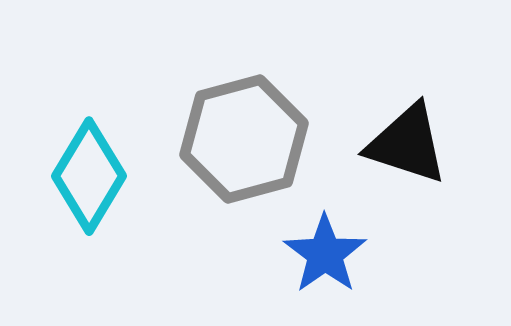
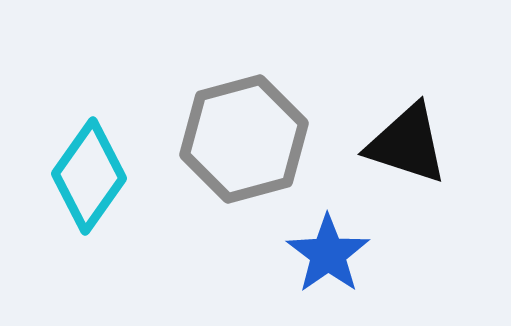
cyan diamond: rotated 4 degrees clockwise
blue star: moved 3 px right
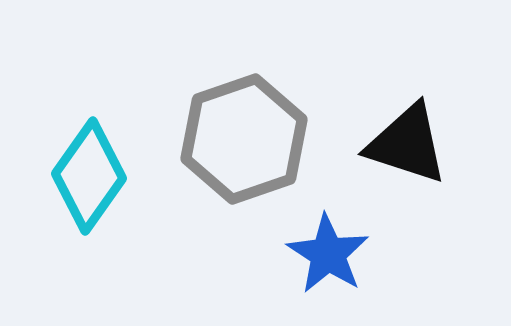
gray hexagon: rotated 4 degrees counterclockwise
blue star: rotated 4 degrees counterclockwise
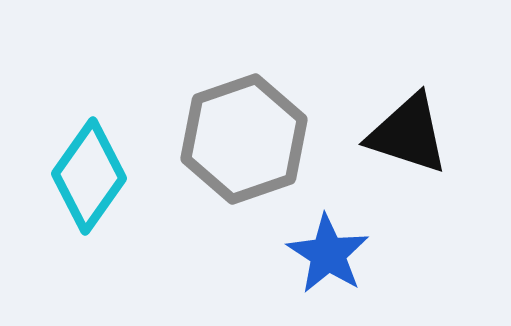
black triangle: moved 1 px right, 10 px up
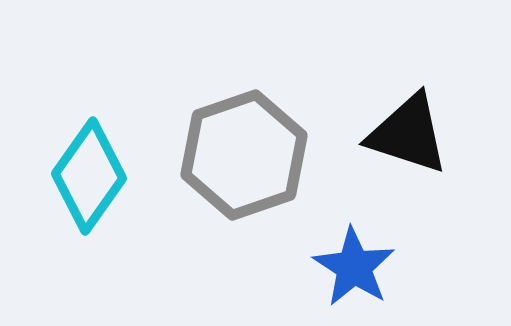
gray hexagon: moved 16 px down
blue star: moved 26 px right, 13 px down
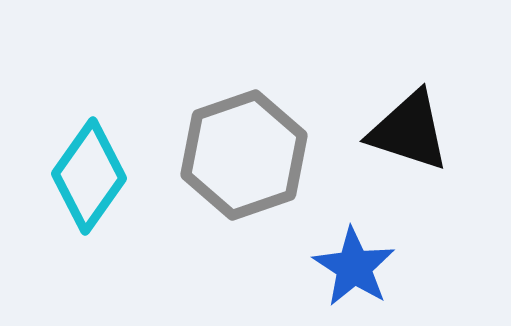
black triangle: moved 1 px right, 3 px up
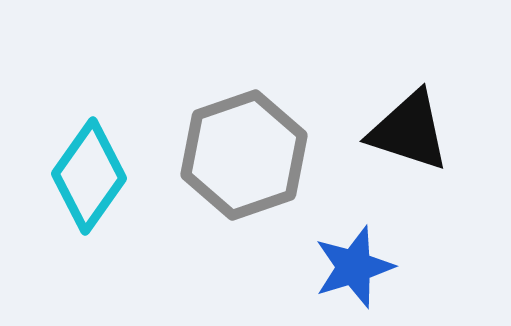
blue star: rotated 22 degrees clockwise
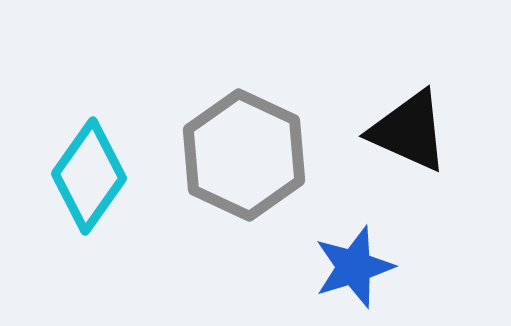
black triangle: rotated 6 degrees clockwise
gray hexagon: rotated 16 degrees counterclockwise
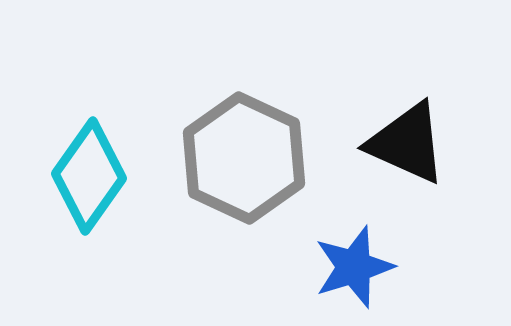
black triangle: moved 2 px left, 12 px down
gray hexagon: moved 3 px down
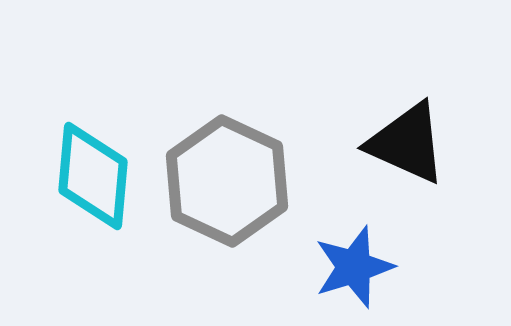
gray hexagon: moved 17 px left, 23 px down
cyan diamond: moved 4 px right; rotated 30 degrees counterclockwise
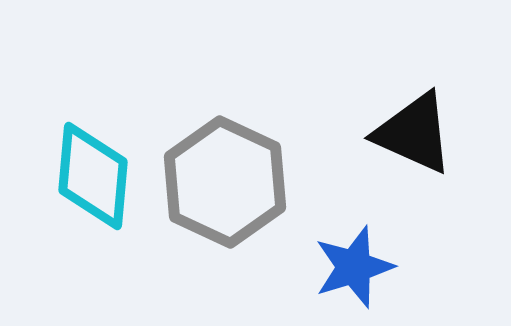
black triangle: moved 7 px right, 10 px up
gray hexagon: moved 2 px left, 1 px down
